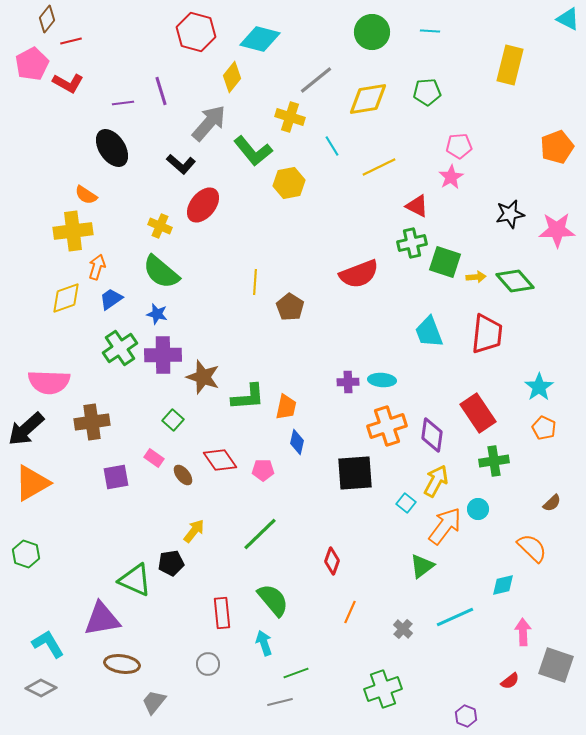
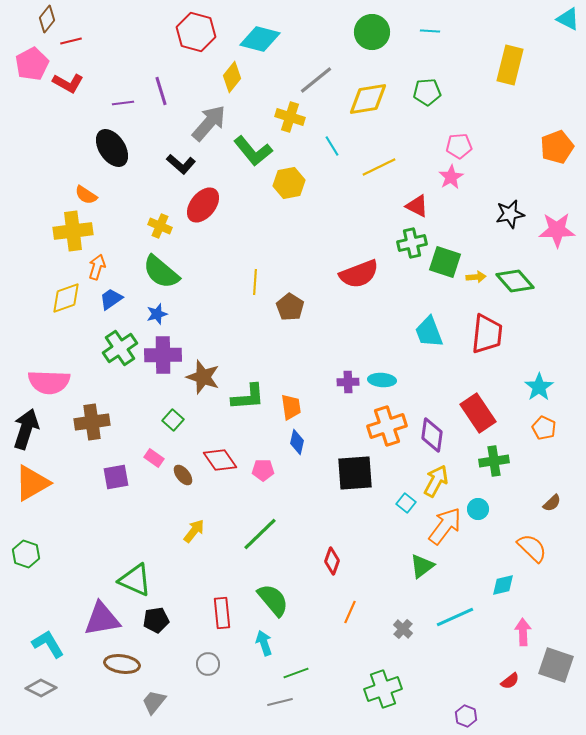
blue star at (157, 314): rotated 30 degrees counterclockwise
orange trapezoid at (286, 407): moved 5 px right; rotated 20 degrees counterclockwise
black arrow at (26, 429): rotated 150 degrees clockwise
black pentagon at (171, 563): moved 15 px left, 57 px down
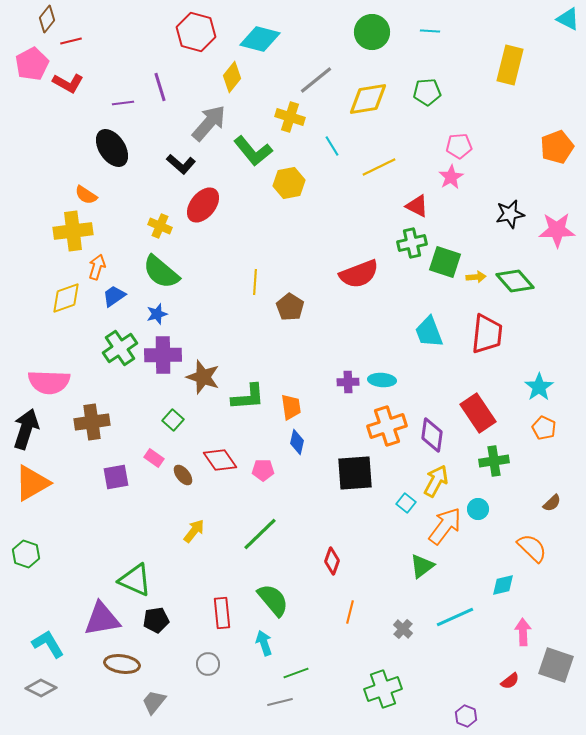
purple line at (161, 91): moved 1 px left, 4 px up
blue trapezoid at (111, 299): moved 3 px right, 3 px up
orange line at (350, 612): rotated 10 degrees counterclockwise
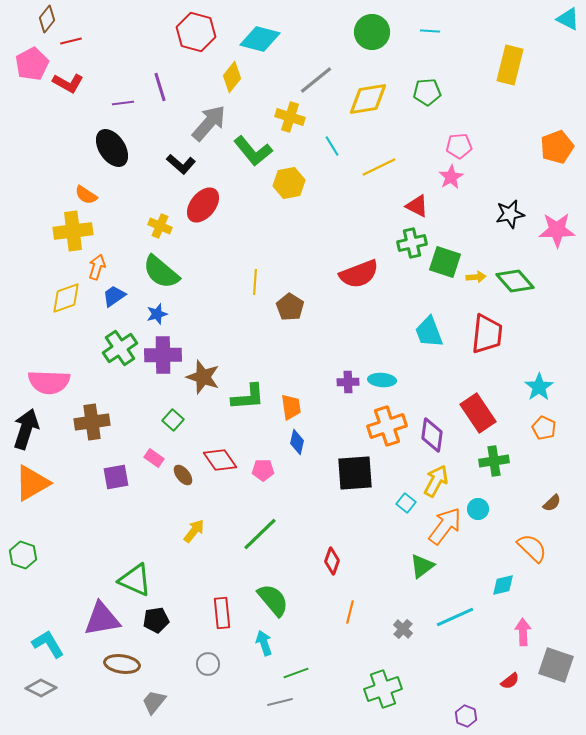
green hexagon at (26, 554): moved 3 px left, 1 px down
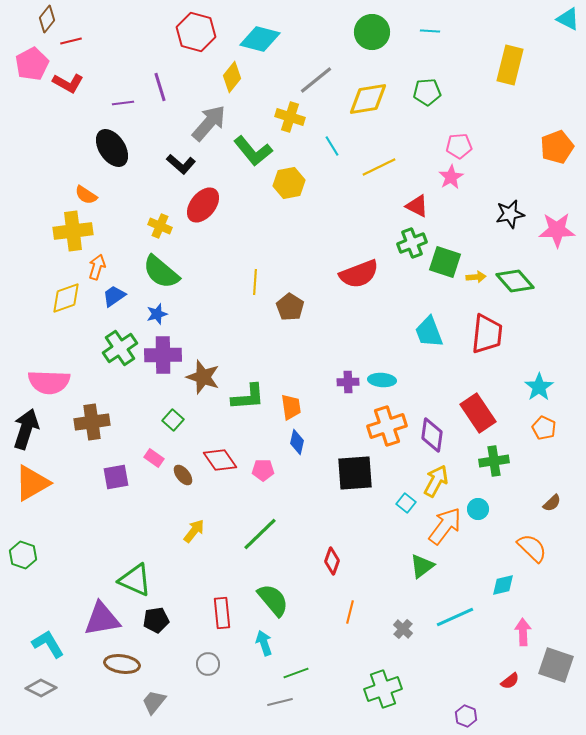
green cross at (412, 243): rotated 8 degrees counterclockwise
